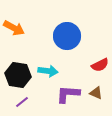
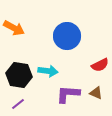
black hexagon: moved 1 px right
purple line: moved 4 px left, 2 px down
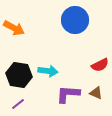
blue circle: moved 8 px right, 16 px up
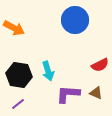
cyan arrow: rotated 66 degrees clockwise
